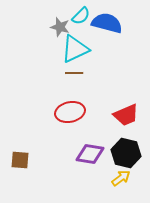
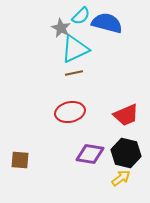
gray star: moved 1 px right, 1 px down; rotated 12 degrees clockwise
brown line: rotated 12 degrees counterclockwise
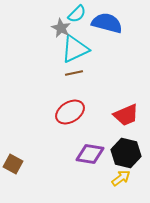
cyan semicircle: moved 4 px left, 2 px up
red ellipse: rotated 20 degrees counterclockwise
brown square: moved 7 px left, 4 px down; rotated 24 degrees clockwise
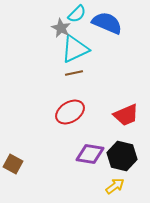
blue semicircle: rotated 8 degrees clockwise
black hexagon: moved 4 px left, 3 px down
yellow arrow: moved 6 px left, 8 px down
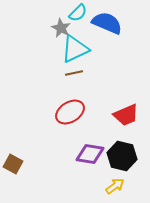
cyan semicircle: moved 1 px right, 1 px up
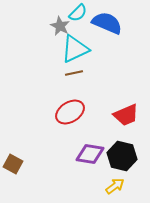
gray star: moved 1 px left, 2 px up
